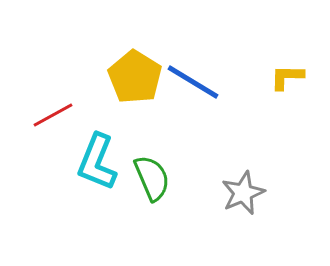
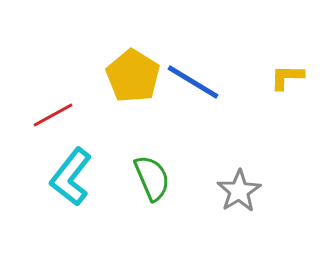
yellow pentagon: moved 2 px left, 1 px up
cyan L-shape: moved 26 px left, 15 px down; rotated 16 degrees clockwise
gray star: moved 4 px left, 2 px up; rotated 9 degrees counterclockwise
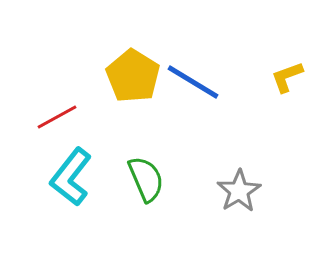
yellow L-shape: rotated 21 degrees counterclockwise
red line: moved 4 px right, 2 px down
green semicircle: moved 6 px left, 1 px down
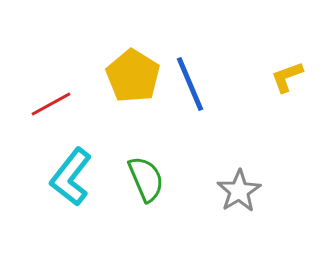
blue line: moved 3 px left, 2 px down; rotated 36 degrees clockwise
red line: moved 6 px left, 13 px up
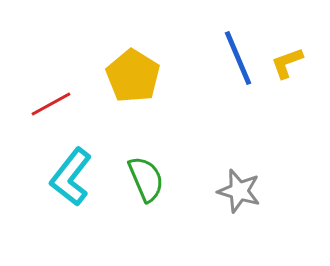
yellow L-shape: moved 14 px up
blue line: moved 48 px right, 26 px up
gray star: rotated 24 degrees counterclockwise
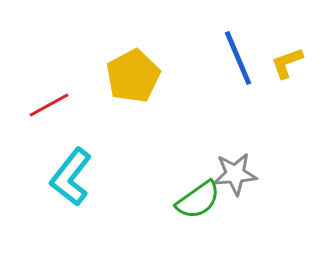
yellow pentagon: rotated 12 degrees clockwise
red line: moved 2 px left, 1 px down
green semicircle: moved 52 px right, 21 px down; rotated 78 degrees clockwise
gray star: moved 4 px left, 17 px up; rotated 21 degrees counterclockwise
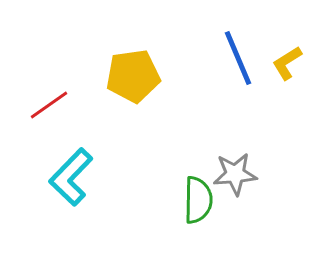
yellow L-shape: rotated 12 degrees counterclockwise
yellow pentagon: rotated 20 degrees clockwise
red line: rotated 6 degrees counterclockwise
cyan L-shape: rotated 6 degrees clockwise
green semicircle: rotated 54 degrees counterclockwise
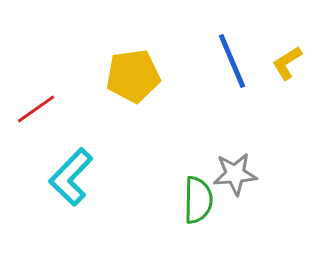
blue line: moved 6 px left, 3 px down
red line: moved 13 px left, 4 px down
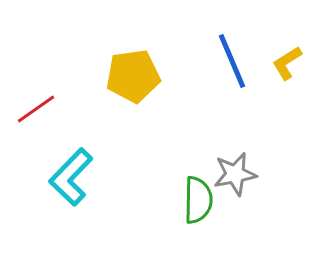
gray star: rotated 6 degrees counterclockwise
